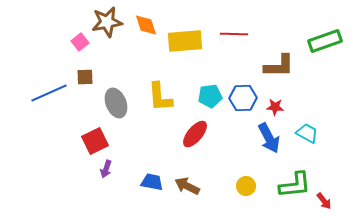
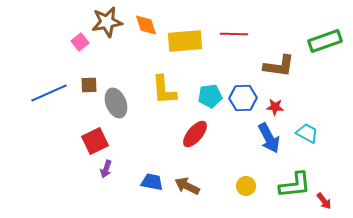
brown L-shape: rotated 8 degrees clockwise
brown square: moved 4 px right, 8 px down
yellow L-shape: moved 4 px right, 7 px up
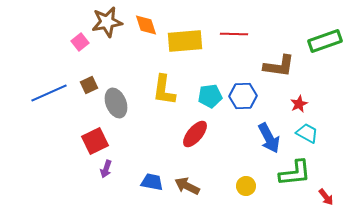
brown square: rotated 24 degrees counterclockwise
yellow L-shape: rotated 12 degrees clockwise
blue hexagon: moved 2 px up
red star: moved 24 px right, 3 px up; rotated 30 degrees counterclockwise
green L-shape: moved 12 px up
red arrow: moved 2 px right, 4 px up
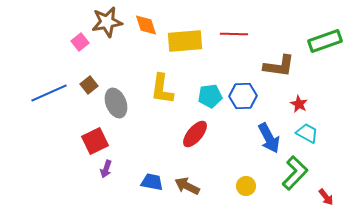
brown square: rotated 12 degrees counterclockwise
yellow L-shape: moved 2 px left, 1 px up
red star: rotated 18 degrees counterclockwise
green L-shape: rotated 40 degrees counterclockwise
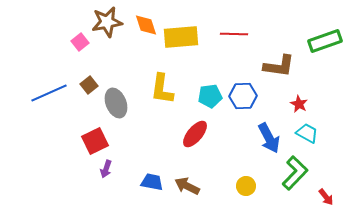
yellow rectangle: moved 4 px left, 4 px up
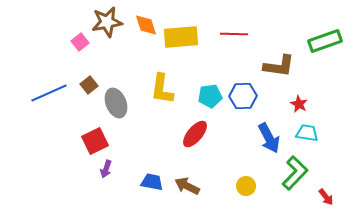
cyan trapezoid: rotated 20 degrees counterclockwise
